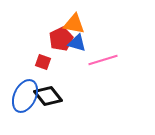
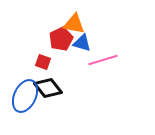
blue triangle: moved 5 px right
black diamond: moved 8 px up
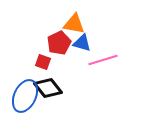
red pentagon: moved 2 px left, 4 px down
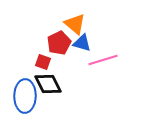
orange triangle: moved 1 px right; rotated 30 degrees clockwise
black diamond: moved 4 px up; rotated 12 degrees clockwise
blue ellipse: rotated 24 degrees counterclockwise
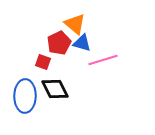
black diamond: moved 7 px right, 5 px down
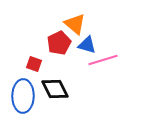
blue triangle: moved 5 px right, 2 px down
red square: moved 9 px left, 2 px down
blue ellipse: moved 2 px left
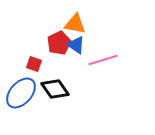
orange triangle: rotated 30 degrees counterclockwise
blue triangle: moved 11 px left; rotated 18 degrees clockwise
black diamond: rotated 8 degrees counterclockwise
blue ellipse: moved 2 px left, 3 px up; rotated 40 degrees clockwise
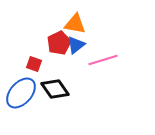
blue triangle: rotated 48 degrees clockwise
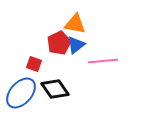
pink line: moved 1 px down; rotated 12 degrees clockwise
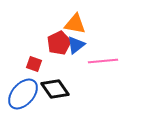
blue ellipse: moved 2 px right, 1 px down
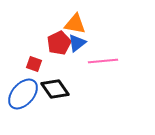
blue triangle: moved 1 px right, 2 px up
